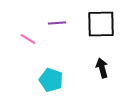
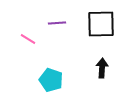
black arrow: rotated 18 degrees clockwise
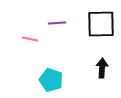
pink line: moved 2 px right; rotated 21 degrees counterclockwise
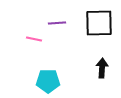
black square: moved 2 px left, 1 px up
pink line: moved 4 px right
cyan pentagon: moved 3 px left, 1 px down; rotated 20 degrees counterclockwise
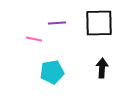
cyan pentagon: moved 4 px right, 9 px up; rotated 10 degrees counterclockwise
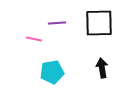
black arrow: rotated 12 degrees counterclockwise
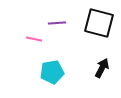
black square: rotated 16 degrees clockwise
black arrow: rotated 36 degrees clockwise
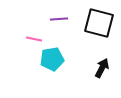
purple line: moved 2 px right, 4 px up
cyan pentagon: moved 13 px up
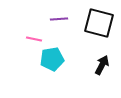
black arrow: moved 3 px up
